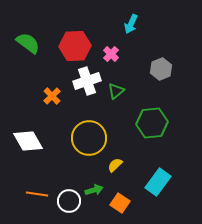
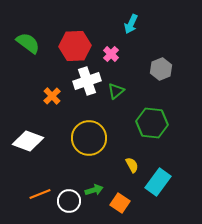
green hexagon: rotated 12 degrees clockwise
white diamond: rotated 40 degrees counterclockwise
yellow semicircle: moved 17 px right; rotated 105 degrees clockwise
orange line: moved 3 px right; rotated 30 degrees counterclockwise
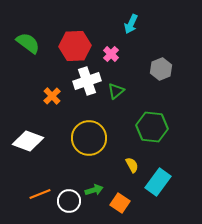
green hexagon: moved 4 px down
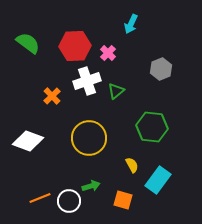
pink cross: moved 3 px left, 1 px up
cyan rectangle: moved 2 px up
green arrow: moved 3 px left, 4 px up
orange line: moved 4 px down
orange square: moved 3 px right, 3 px up; rotated 18 degrees counterclockwise
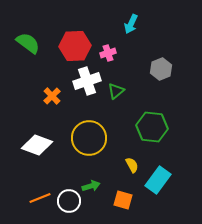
pink cross: rotated 28 degrees clockwise
white diamond: moved 9 px right, 4 px down
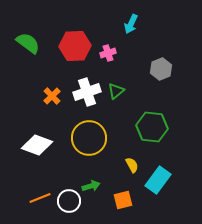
white cross: moved 11 px down
orange square: rotated 30 degrees counterclockwise
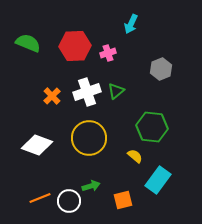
green semicircle: rotated 15 degrees counterclockwise
yellow semicircle: moved 3 px right, 9 px up; rotated 21 degrees counterclockwise
